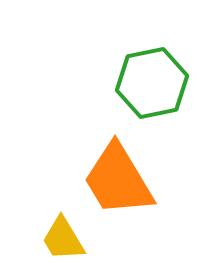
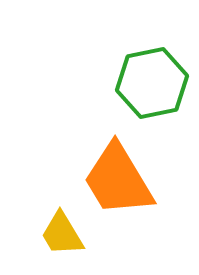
yellow trapezoid: moved 1 px left, 5 px up
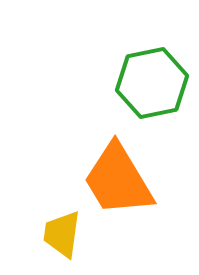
yellow trapezoid: rotated 39 degrees clockwise
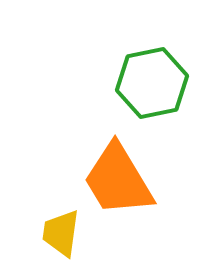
yellow trapezoid: moved 1 px left, 1 px up
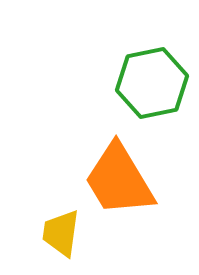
orange trapezoid: moved 1 px right
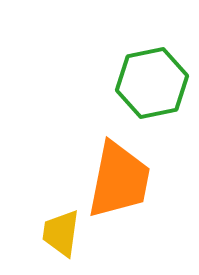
orange trapezoid: rotated 138 degrees counterclockwise
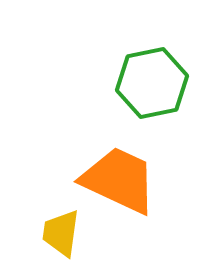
orange trapezoid: rotated 76 degrees counterclockwise
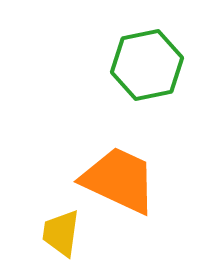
green hexagon: moved 5 px left, 18 px up
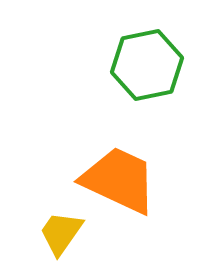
yellow trapezoid: rotated 27 degrees clockwise
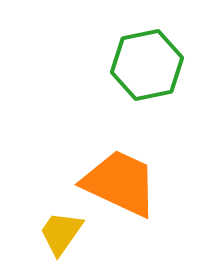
orange trapezoid: moved 1 px right, 3 px down
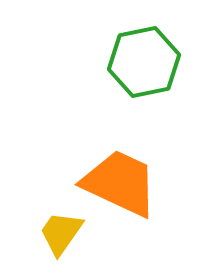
green hexagon: moved 3 px left, 3 px up
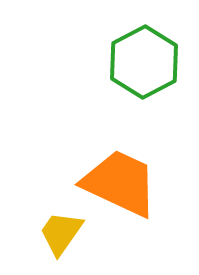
green hexagon: rotated 16 degrees counterclockwise
